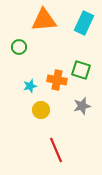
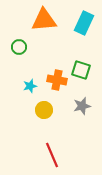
yellow circle: moved 3 px right
red line: moved 4 px left, 5 px down
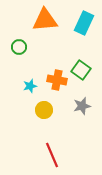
orange triangle: moved 1 px right
green square: rotated 18 degrees clockwise
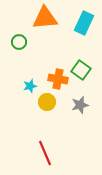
orange triangle: moved 2 px up
green circle: moved 5 px up
orange cross: moved 1 px right, 1 px up
gray star: moved 2 px left, 1 px up
yellow circle: moved 3 px right, 8 px up
red line: moved 7 px left, 2 px up
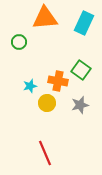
orange cross: moved 2 px down
yellow circle: moved 1 px down
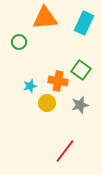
red line: moved 20 px right, 2 px up; rotated 60 degrees clockwise
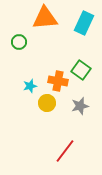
gray star: moved 1 px down
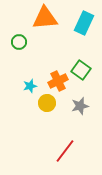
orange cross: rotated 36 degrees counterclockwise
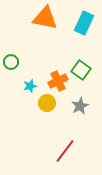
orange triangle: rotated 16 degrees clockwise
green circle: moved 8 px left, 20 px down
gray star: rotated 12 degrees counterclockwise
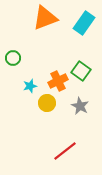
orange triangle: rotated 32 degrees counterclockwise
cyan rectangle: rotated 10 degrees clockwise
green circle: moved 2 px right, 4 px up
green square: moved 1 px down
gray star: rotated 18 degrees counterclockwise
red line: rotated 15 degrees clockwise
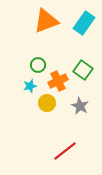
orange triangle: moved 1 px right, 3 px down
green circle: moved 25 px right, 7 px down
green square: moved 2 px right, 1 px up
